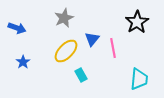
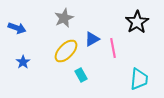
blue triangle: rotated 21 degrees clockwise
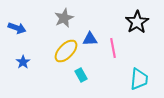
blue triangle: moved 2 px left; rotated 28 degrees clockwise
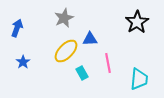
blue arrow: rotated 90 degrees counterclockwise
pink line: moved 5 px left, 15 px down
cyan rectangle: moved 1 px right, 2 px up
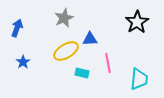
yellow ellipse: rotated 15 degrees clockwise
cyan rectangle: rotated 48 degrees counterclockwise
